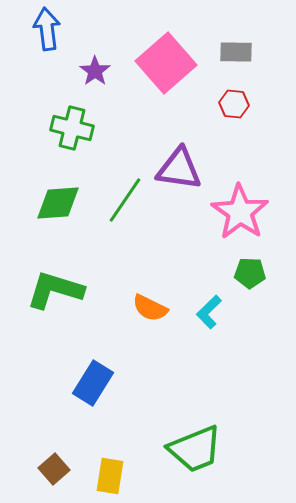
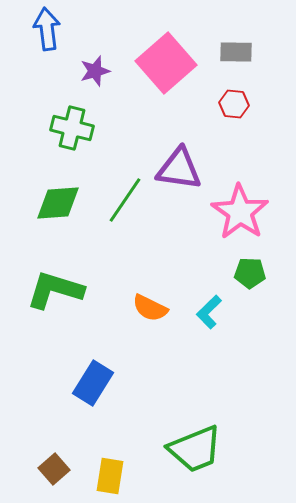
purple star: rotated 20 degrees clockwise
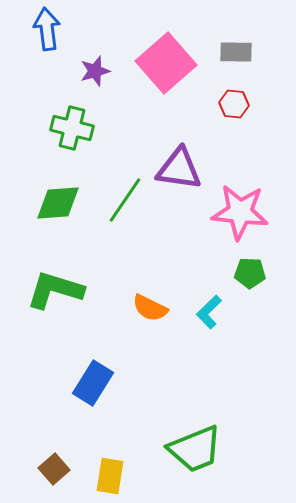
pink star: rotated 28 degrees counterclockwise
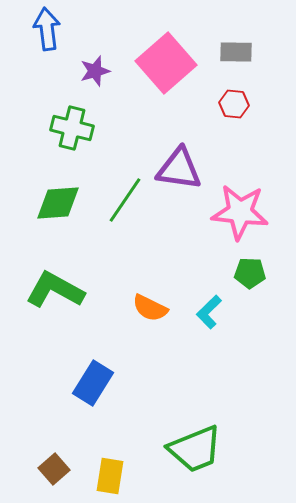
green L-shape: rotated 12 degrees clockwise
